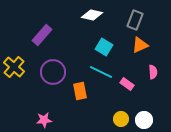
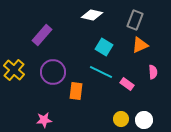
yellow cross: moved 3 px down
orange rectangle: moved 4 px left; rotated 18 degrees clockwise
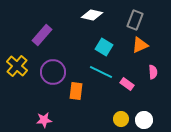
yellow cross: moved 3 px right, 4 px up
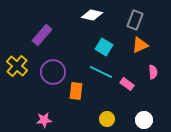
yellow circle: moved 14 px left
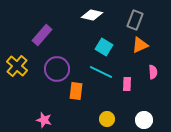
purple circle: moved 4 px right, 3 px up
pink rectangle: rotated 56 degrees clockwise
pink star: rotated 21 degrees clockwise
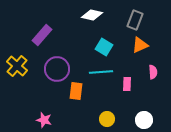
cyan line: rotated 30 degrees counterclockwise
